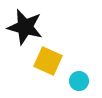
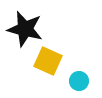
black star: moved 2 px down
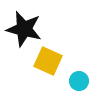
black star: moved 1 px left
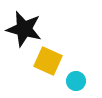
cyan circle: moved 3 px left
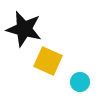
cyan circle: moved 4 px right, 1 px down
